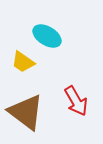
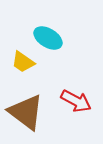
cyan ellipse: moved 1 px right, 2 px down
red arrow: rotated 32 degrees counterclockwise
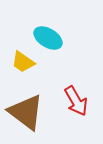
red arrow: rotated 32 degrees clockwise
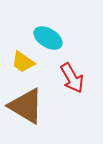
red arrow: moved 4 px left, 23 px up
brown triangle: moved 6 px up; rotated 6 degrees counterclockwise
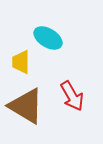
yellow trapezoid: moved 2 px left; rotated 55 degrees clockwise
red arrow: moved 18 px down
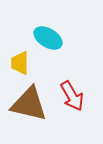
yellow trapezoid: moved 1 px left, 1 px down
brown triangle: moved 3 px right, 2 px up; rotated 18 degrees counterclockwise
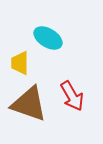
brown triangle: rotated 6 degrees clockwise
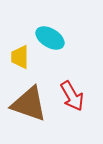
cyan ellipse: moved 2 px right
yellow trapezoid: moved 6 px up
